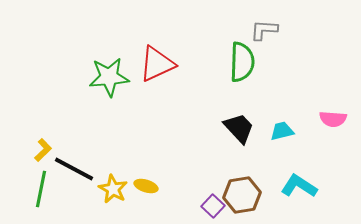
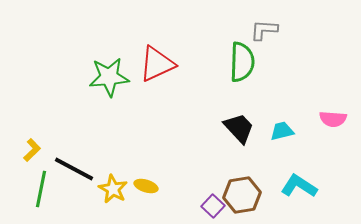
yellow L-shape: moved 11 px left
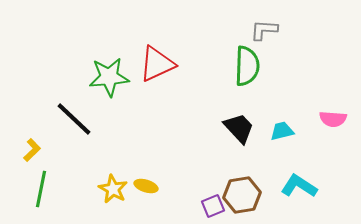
green semicircle: moved 5 px right, 4 px down
black line: moved 50 px up; rotated 15 degrees clockwise
purple square: rotated 25 degrees clockwise
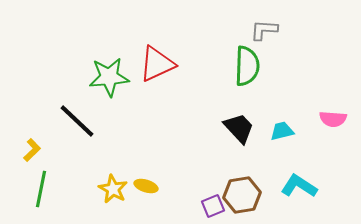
black line: moved 3 px right, 2 px down
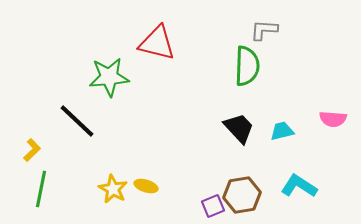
red triangle: moved 21 px up; rotated 39 degrees clockwise
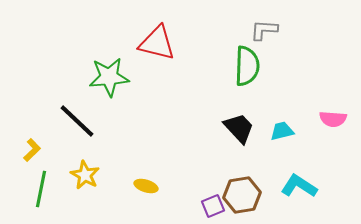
yellow star: moved 28 px left, 14 px up
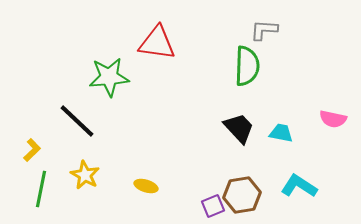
red triangle: rotated 6 degrees counterclockwise
pink semicircle: rotated 8 degrees clockwise
cyan trapezoid: moved 1 px left, 2 px down; rotated 25 degrees clockwise
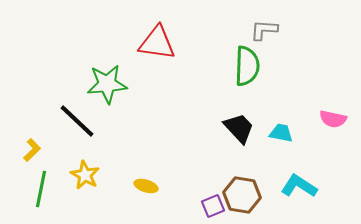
green star: moved 2 px left, 7 px down
brown hexagon: rotated 18 degrees clockwise
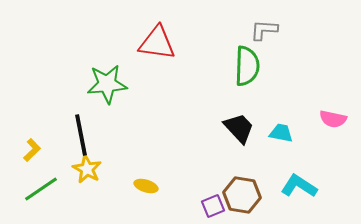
black line: moved 4 px right, 14 px down; rotated 36 degrees clockwise
yellow star: moved 2 px right, 6 px up
green line: rotated 45 degrees clockwise
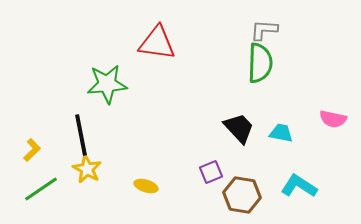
green semicircle: moved 13 px right, 3 px up
purple square: moved 2 px left, 34 px up
